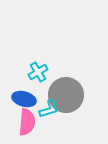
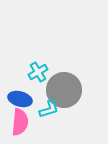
gray circle: moved 2 px left, 5 px up
blue ellipse: moved 4 px left
pink semicircle: moved 7 px left
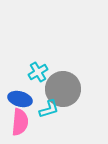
gray circle: moved 1 px left, 1 px up
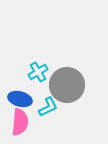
gray circle: moved 4 px right, 4 px up
cyan L-shape: moved 1 px left, 2 px up; rotated 10 degrees counterclockwise
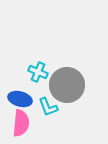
cyan cross: rotated 36 degrees counterclockwise
cyan L-shape: rotated 95 degrees clockwise
pink semicircle: moved 1 px right, 1 px down
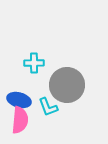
cyan cross: moved 4 px left, 9 px up; rotated 24 degrees counterclockwise
blue ellipse: moved 1 px left, 1 px down
pink semicircle: moved 1 px left, 3 px up
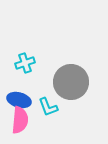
cyan cross: moved 9 px left; rotated 18 degrees counterclockwise
gray circle: moved 4 px right, 3 px up
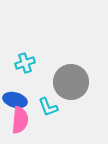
blue ellipse: moved 4 px left
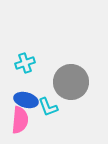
blue ellipse: moved 11 px right
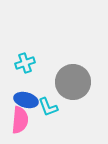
gray circle: moved 2 px right
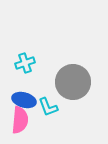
blue ellipse: moved 2 px left
